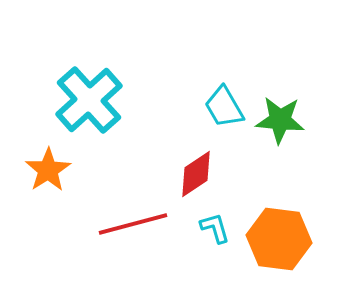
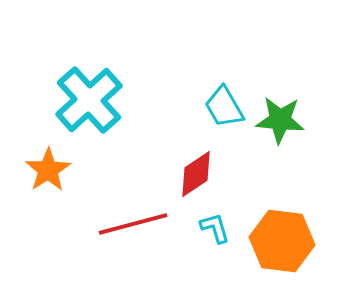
orange hexagon: moved 3 px right, 2 px down
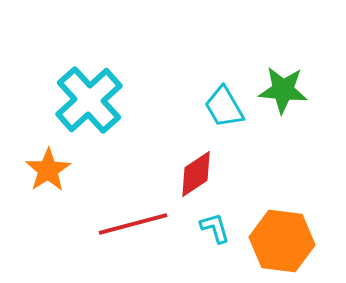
green star: moved 3 px right, 30 px up
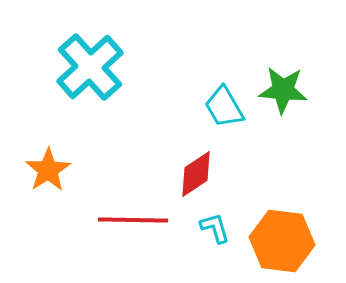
cyan cross: moved 1 px right, 33 px up
red line: moved 4 px up; rotated 16 degrees clockwise
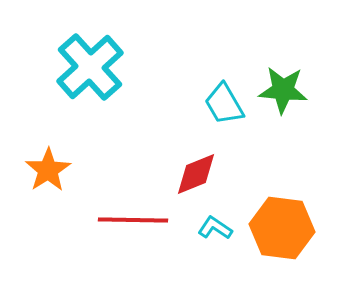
cyan trapezoid: moved 3 px up
red diamond: rotated 12 degrees clockwise
cyan L-shape: rotated 40 degrees counterclockwise
orange hexagon: moved 13 px up
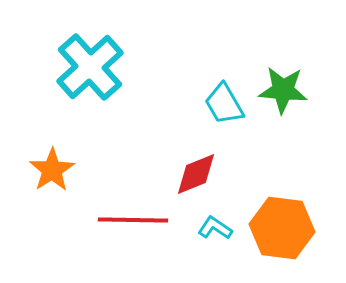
orange star: moved 4 px right
